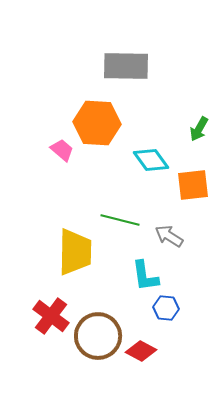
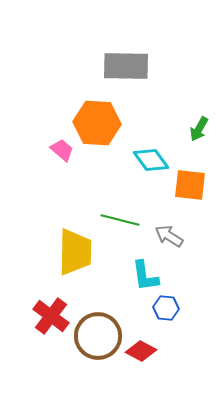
orange square: moved 3 px left; rotated 12 degrees clockwise
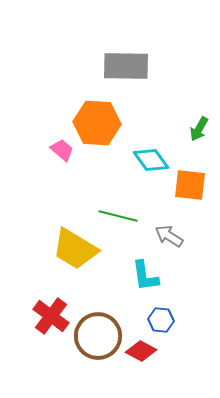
green line: moved 2 px left, 4 px up
yellow trapezoid: moved 3 px up; rotated 120 degrees clockwise
blue hexagon: moved 5 px left, 12 px down
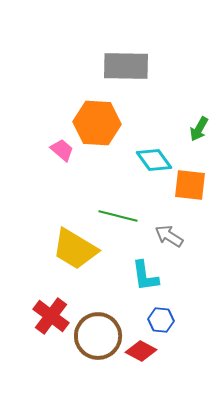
cyan diamond: moved 3 px right
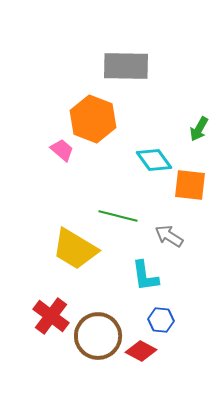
orange hexagon: moved 4 px left, 4 px up; rotated 18 degrees clockwise
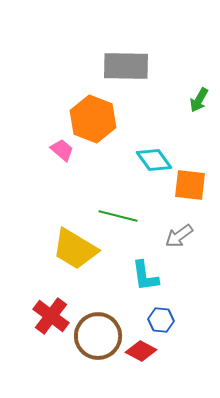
green arrow: moved 29 px up
gray arrow: moved 10 px right; rotated 68 degrees counterclockwise
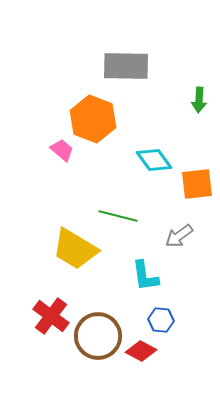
green arrow: rotated 25 degrees counterclockwise
orange square: moved 7 px right, 1 px up; rotated 12 degrees counterclockwise
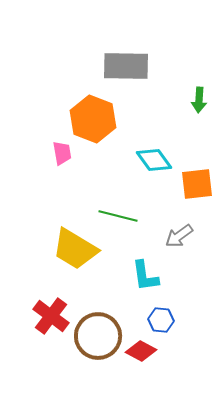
pink trapezoid: moved 3 px down; rotated 40 degrees clockwise
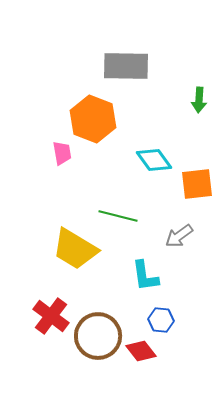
red diamond: rotated 24 degrees clockwise
